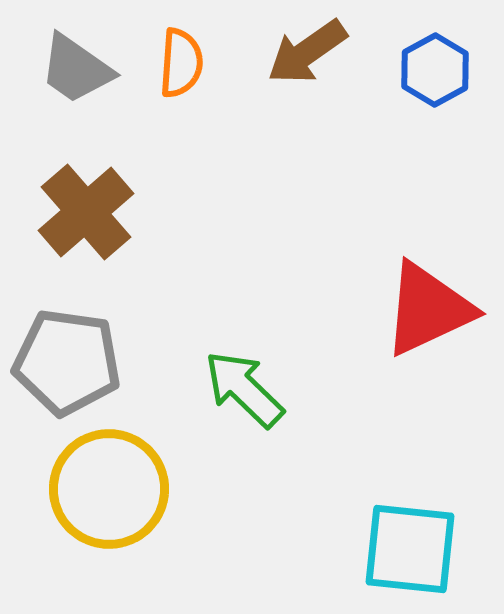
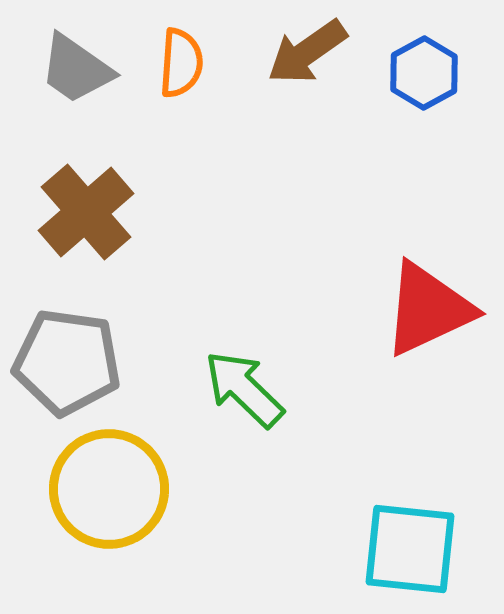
blue hexagon: moved 11 px left, 3 px down
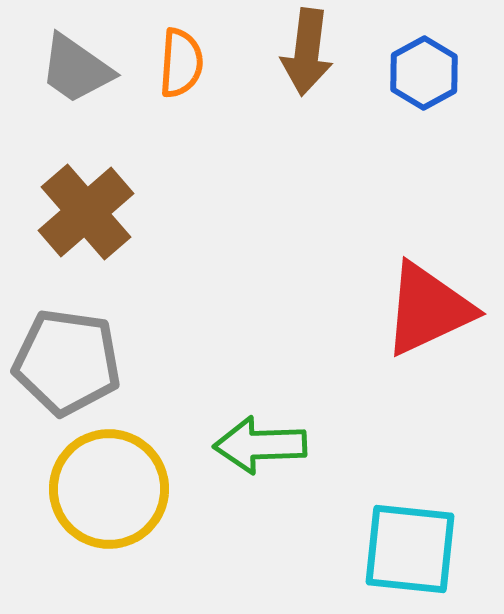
brown arrow: rotated 48 degrees counterclockwise
green arrow: moved 16 px right, 56 px down; rotated 46 degrees counterclockwise
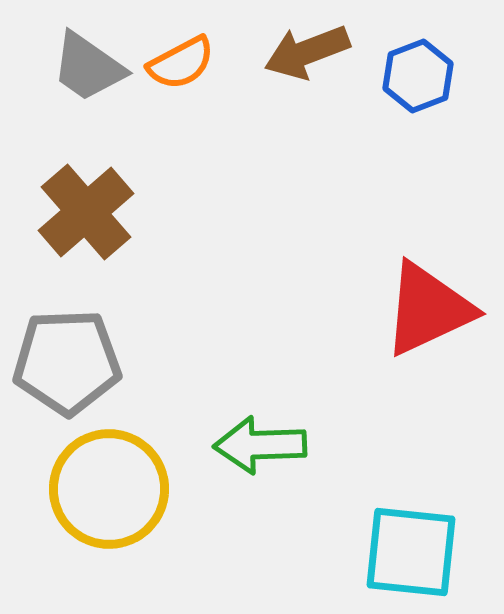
brown arrow: rotated 62 degrees clockwise
orange semicircle: rotated 58 degrees clockwise
gray trapezoid: moved 12 px right, 2 px up
blue hexagon: moved 6 px left, 3 px down; rotated 8 degrees clockwise
gray pentagon: rotated 10 degrees counterclockwise
cyan square: moved 1 px right, 3 px down
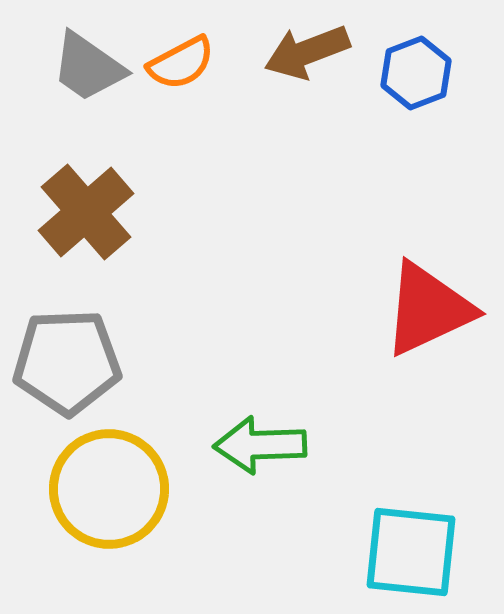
blue hexagon: moved 2 px left, 3 px up
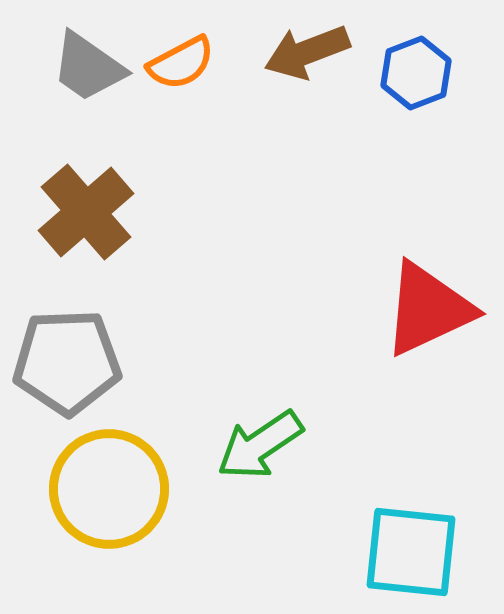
green arrow: rotated 32 degrees counterclockwise
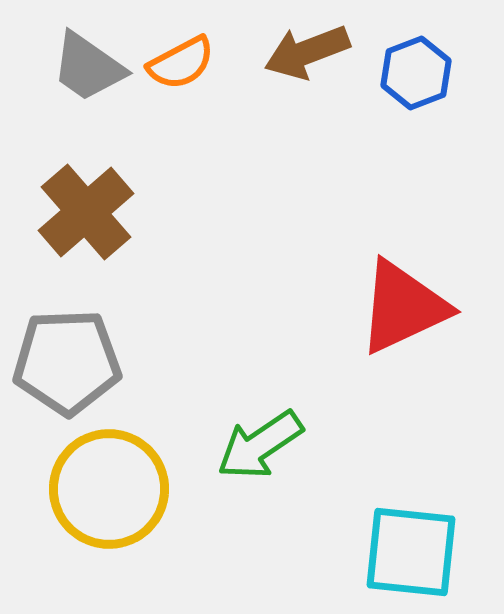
red triangle: moved 25 px left, 2 px up
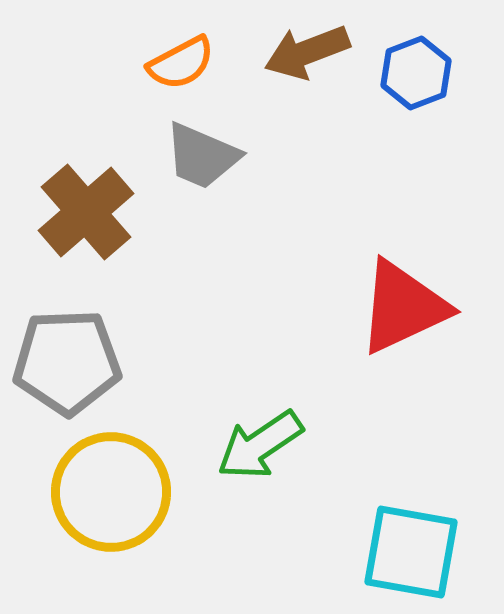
gray trapezoid: moved 114 px right, 89 px down; rotated 12 degrees counterclockwise
yellow circle: moved 2 px right, 3 px down
cyan square: rotated 4 degrees clockwise
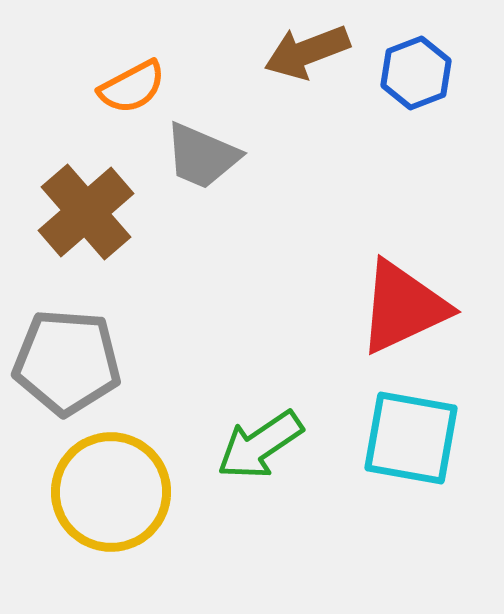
orange semicircle: moved 49 px left, 24 px down
gray pentagon: rotated 6 degrees clockwise
cyan square: moved 114 px up
